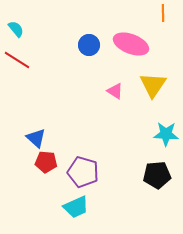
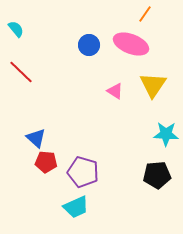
orange line: moved 18 px left, 1 px down; rotated 36 degrees clockwise
red line: moved 4 px right, 12 px down; rotated 12 degrees clockwise
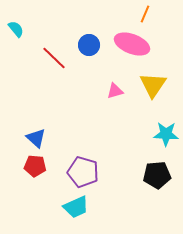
orange line: rotated 12 degrees counterclockwise
pink ellipse: moved 1 px right
red line: moved 33 px right, 14 px up
pink triangle: rotated 48 degrees counterclockwise
red pentagon: moved 11 px left, 4 px down
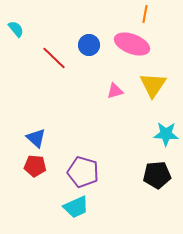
orange line: rotated 12 degrees counterclockwise
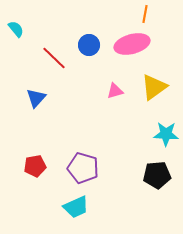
pink ellipse: rotated 36 degrees counterclockwise
yellow triangle: moved 1 px right, 2 px down; rotated 20 degrees clockwise
blue triangle: moved 40 px up; rotated 30 degrees clockwise
red pentagon: rotated 15 degrees counterclockwise
purple pentagon: moved 4 px up
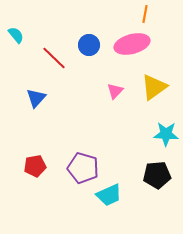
cyan semicircle: moved 6 px down
pink triangle: rotated 30 degrees counterclockwise
cyan trapezoid: moved 33 px right, 12 px up
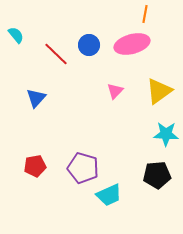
red line: moved 2 px right, 4 px up
yellow triangle: moved 5 px right, 4 px down
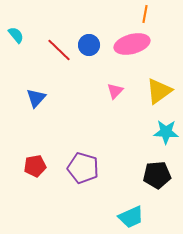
red line: moved 3 px right, 4 px up
cyan star: moved 2 px up
cyan trapezoid: moved 22 px right, 22 px down
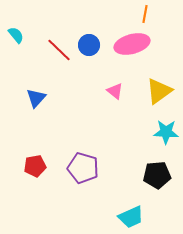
pink triangle: rotated 36 degrees counterclockwise
